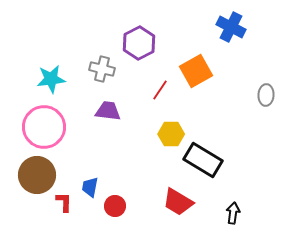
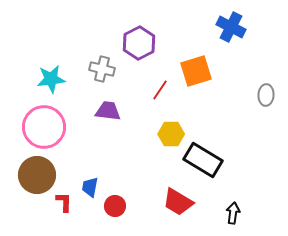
orange square: rotated 12 degrees clockwise
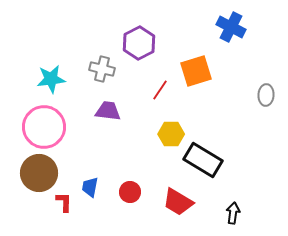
brown circle: moved 2 px right, 2 px up
red circle: moved 15 px right, 14 px up
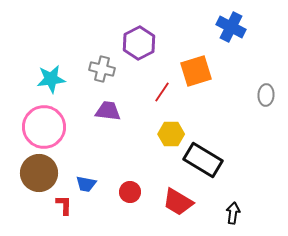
red line: moved 2 px right, 2 px down
blue trapezoid: moved 4 px left, 3 px up; rotated 90 degrees counterclockwise
red L-shape: moved 3 px down
